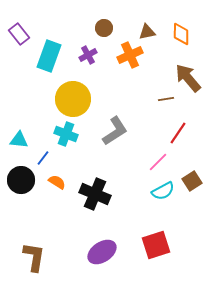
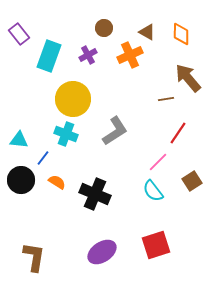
brown triangle: rotated 42 degrees clockwise
cyan semicircle: moved 10 px left; rotated 80 degrees clockwise
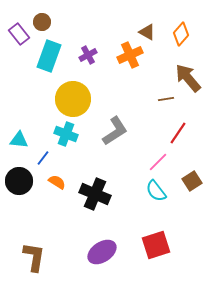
brown circle: moved 62 px left, 6 px up
orange diamond: rotated 40 degrees clockwise
black circle: moved 2 px left, 1 px down
cyan semicircle: moved 3 px right
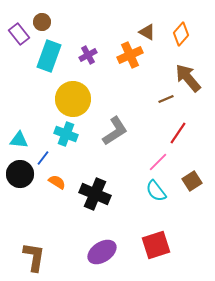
brown line: rotated 14 degrees counterclockwise
black circle: moved 1 px right, 7 px up
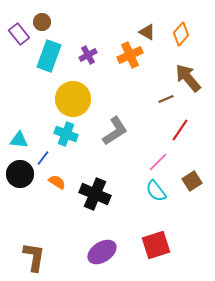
red line: moved 2 px right, 3 px up
